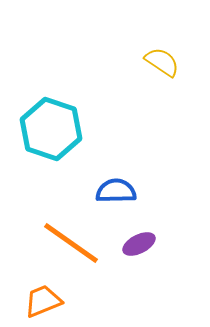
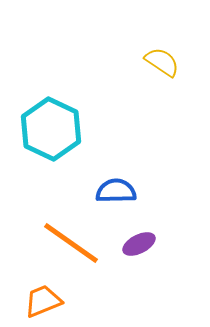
cyan hexagon: rotated 6 degrees clockwise
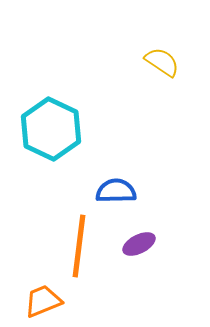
orange line: moved 8 px right, 3 px down; rotated 62 degrees clockwise
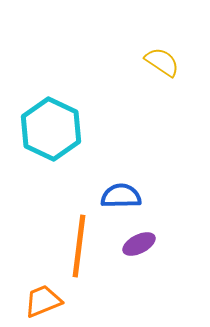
blue semicircle: moved 5 px right, 5 px down
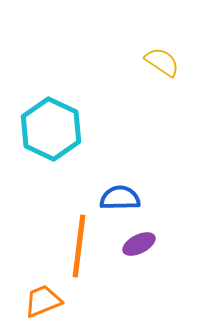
blue semicircle: moved 1 px left, 2 px down
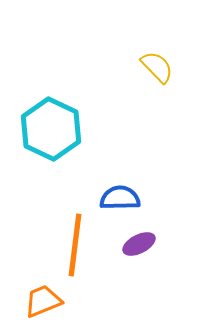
yellow semicircle: moved 5 px left, 5 px down; rotated 12 degrees clockwise
orange line: moved 4 px left, 1 px up
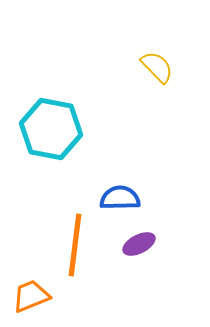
cyan hexagon: rotated 14 degrees counterclockwise
orange trapezoid: moved 12 px left, 5 px up
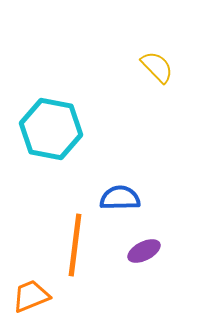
purple ellipse: moved 5 px right, 7 px down
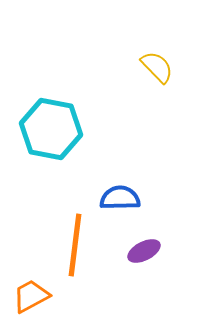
orange trapezoid: rotated 6 degrees counterclockwise
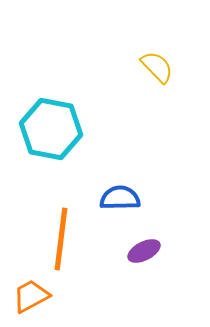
orange line: moved 14 px left, 6 px up
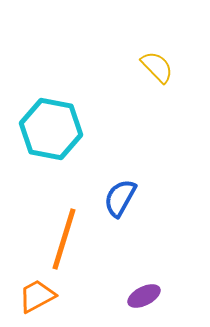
blue semicircle: rotated 60 degrees counterclockwise
orange line: moved 3 px right; rotated 10 degrees clockwise
purple ellipse: moved 45 px down
orange trapezoid: moved 6 px right
